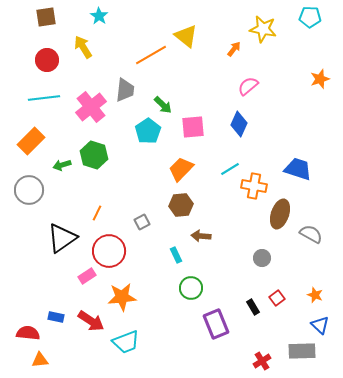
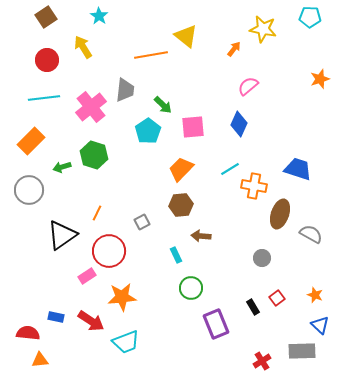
brown square at (46, 17): rotated 25 degrees counterclockwise
orange line at (151, 55): rotated 20 degrees clockwise
green arrow at (62, 165): moved 2 px down
black triangle at (62, 238): moved 3 px up
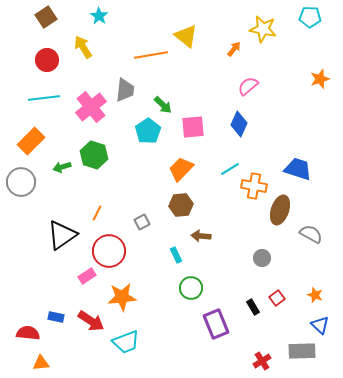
gray circle at (29, 190): moved 8 px left, 8 px up
brown ellipse at (280, 214): moved 4 px up
orange triangle at (40, 360): moved 1 px right, 3 px down
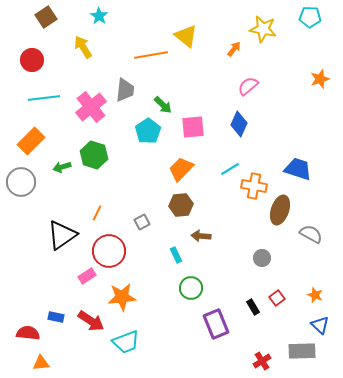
red circle at (47, 60): moved 15 px left
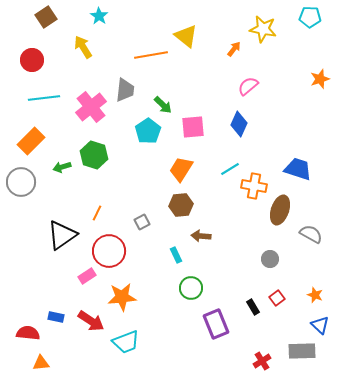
orange trapezoid at (181, 169): rotated 12 degrees counterclockwise
gray circle at (262, 258): moved 8 px right, 1 px down
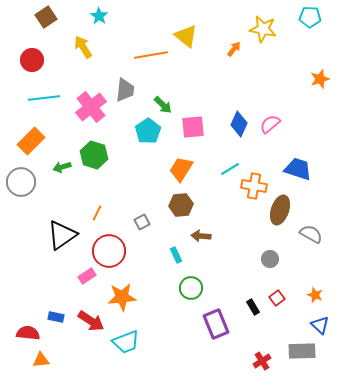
pink semicircle at (248, 86): moved 22 px right, 38 px down
orange triangle at (41, 363): moved 3 px up
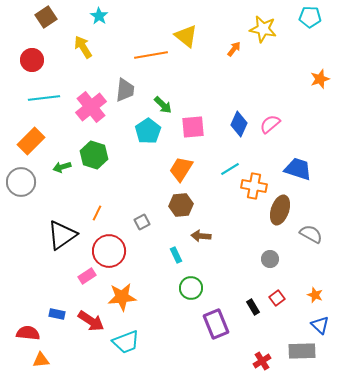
blue rectangle at (56, 317): moved 1 px right, 3 px up
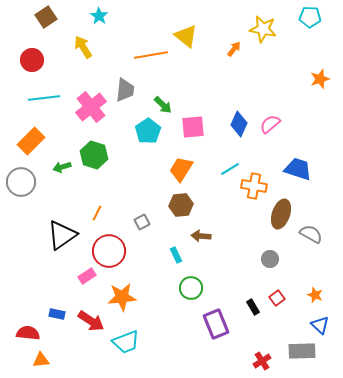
brown ellipse at (280, 210): moved 1 px right, 4 px down
